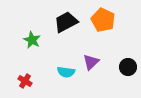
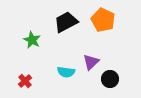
black circle: moved 18 px left, 12 px down
red cross: rotated 16 degrees clockwise
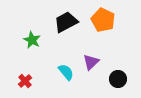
cyan semicircle: rotated 138 degrees counterclockwise
black circle: moved 8 px right
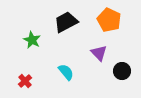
orange pentagon: moved 6 px right
purple triangle: moved 8 px right, 9 px up; rotated 30 degrees counterclockwise
black circle: moved 4 px right, 8 px up
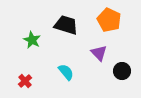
black trapezoid: moved 3 px down; rotated 45 degrees clockwise
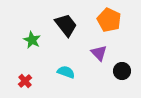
black trapezoid: rotated 35 degrees clockwise
cyan semicircle: rotated 30 degrees counterclockwise
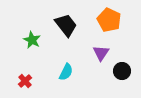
purple triangle: moved 2 px right; rotated 18 degrees clockwise
cyan semicircle: rotated 96 degrees clockwise
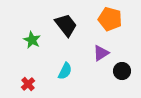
orange pentagon: moved 1 px right, 1 px up; rotated 10 degrees counterclockwise
purple triangle: rotated 24 degrees clockwise
cyan semicircle: moved 1 px left, 1 px up
red cross: moved 3 px right, 3 px down
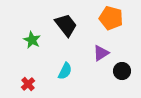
orange pentagon: moved 1 px right, 1 px up
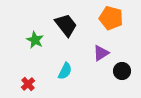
green star: moved 3 px right
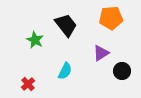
orange pentagon: rotated 20 degrees counterclockwise
